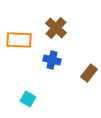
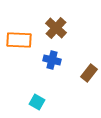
cyan square: moved 9 px right, 3 px down
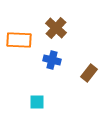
cyan square: rotated 28 degrees counterclockwise
